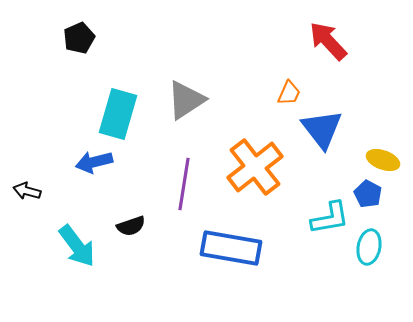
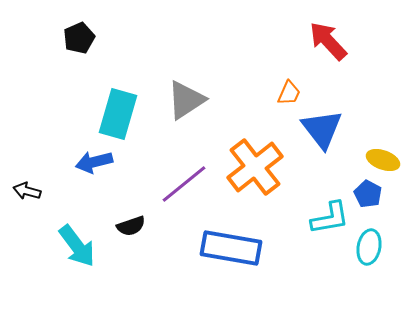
purple line: rotated 42 degrees clockwise
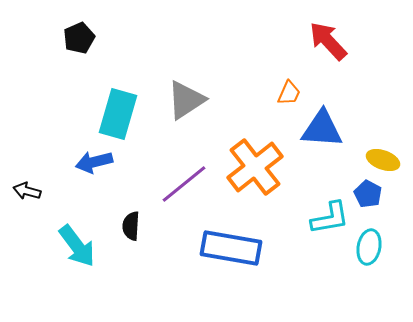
blue triangle: rotated 48 degrees counterclockwise
black semicircle: rotated 112 degrees clockwise
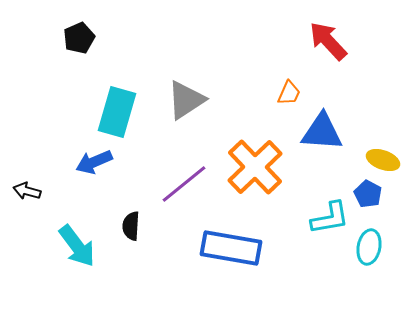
cyan rectangle: moved 1 px left, 2 px up
blue triangle: moved 3 px down
blue arrow: rotated 9 degrees counterclockwise
orange cross: rotated 6 degrees counterclockwise
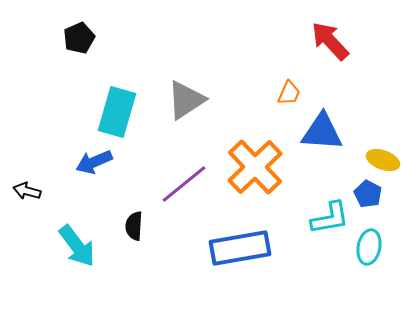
red arrow: moved 2 px right
black semicircle: moved 3 px right
blue rectangle: moved 9 px right; rotated 20 degrees counterclockwise
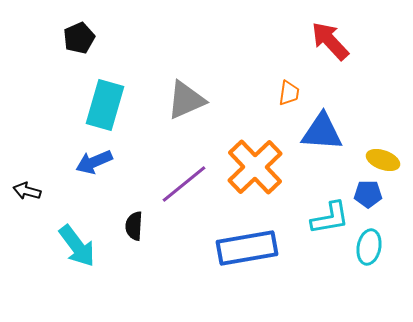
orange trapezoid: rotated 16 degrees counterclockwise
gray triangle: rotated 9 degrees clockwise
cyan rectangle: moved 12 px left, 7 px up
blue pentagon: rotated 28 degrees counterclockwise
blue rectangle: moved 7 px right
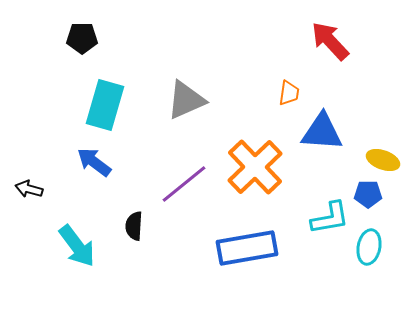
black pentagon: moved 3 px right; rotated 24 degrees clockwise
blue arrow: rotated 60 degrees clockwise
black arrow: moved 2 px right, 2 px up
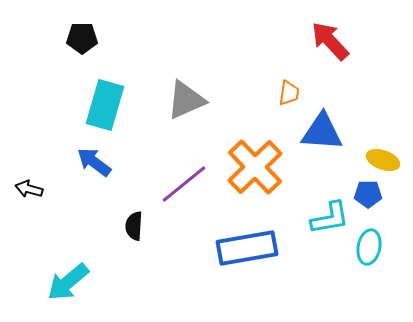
cyan arrow: moved 9 px left, 36 px down; rotated 87 degrees clockwise
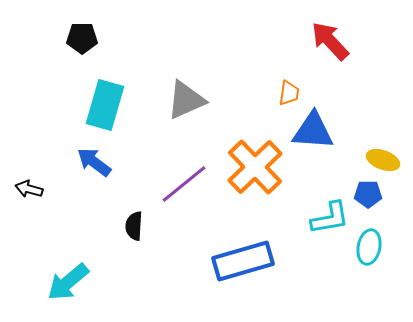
blue triangle: moved 9 px left, 1 px up
blue rectangle: moved 4 px left, 13 px down; rotated 6 degrees counterclockwise
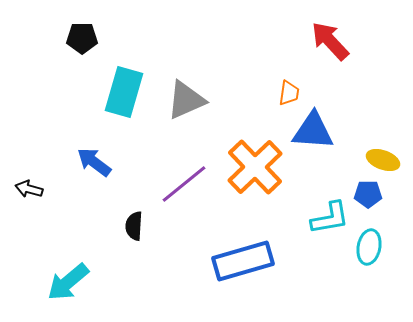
cyan rectangle: moved 19 px right, 13 px up
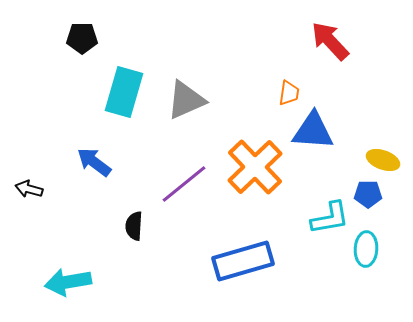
cyan ellipse: moved 3 px left, 2 px down; rotated 8 degrees counterclockwise
cyan arrow: rotated 30 degrees clockwise
